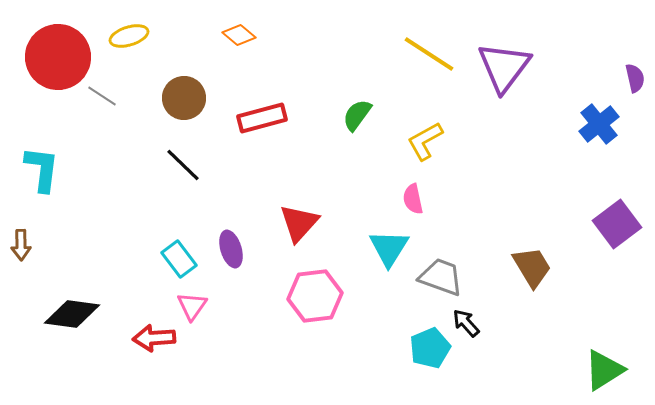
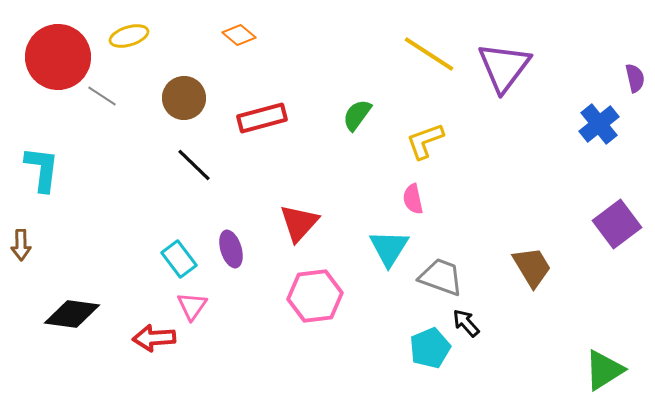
yellow L-shape: rotated 9 degrees clockwise
black line: moved 11 px right
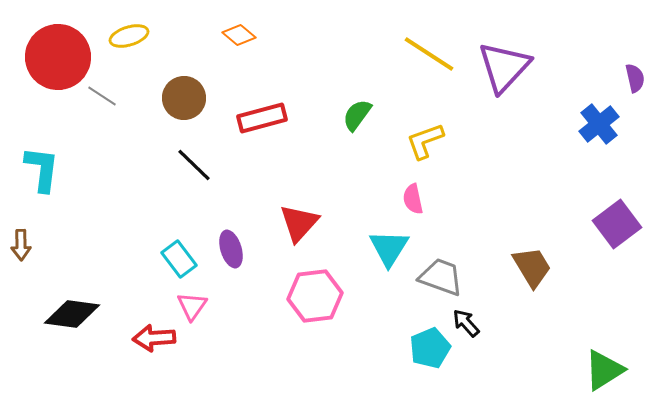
purple triangle: rotated 6 degrees clockwise
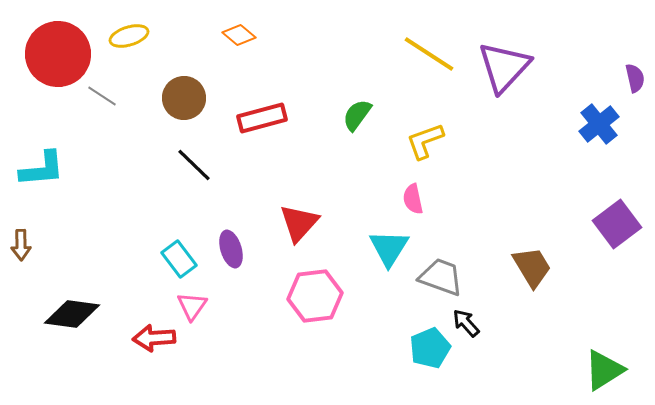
red circle: moved 3 px up
cyan L-shape: rotated 78 degrees clockwise
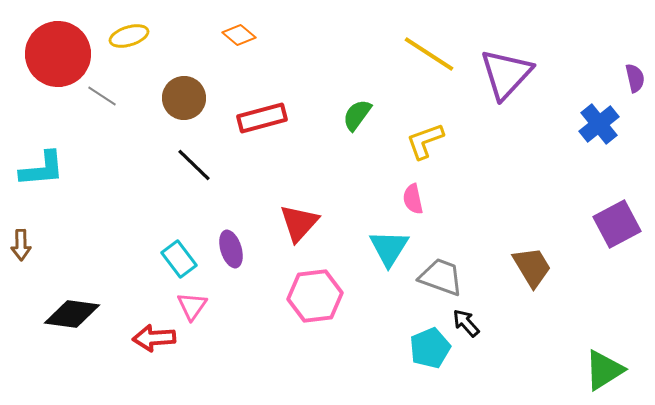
purple triangle: moved 2 px right, 7 px down
purple square: rotated 9 degrees clockwise
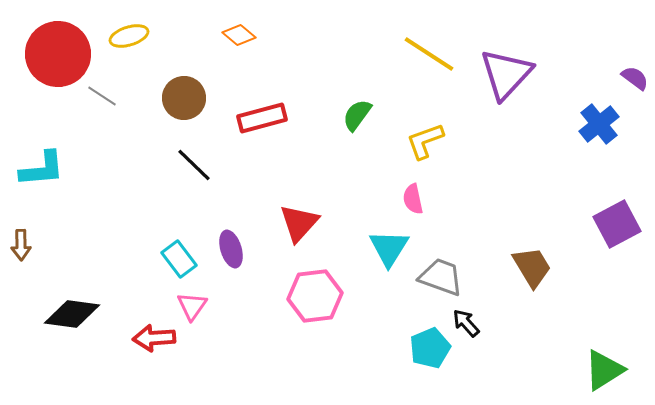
purple semicircle: rotated 40 degrees counterclockwise
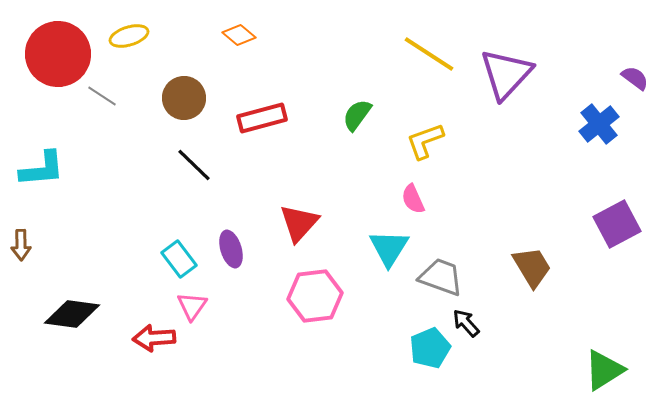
pink semicircle: rotated 12 degrees counterclockwise
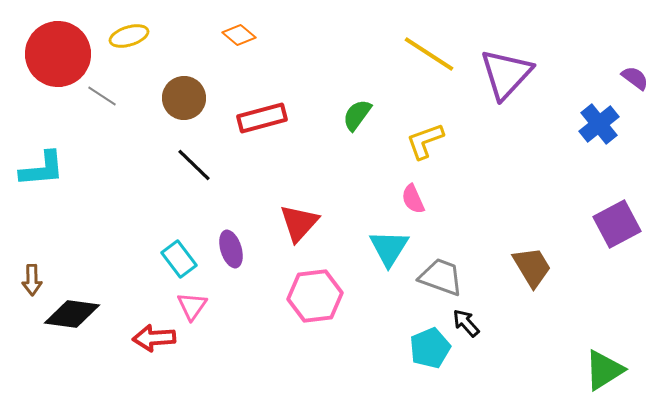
brown arrow: moved 11 px right, 35 px down
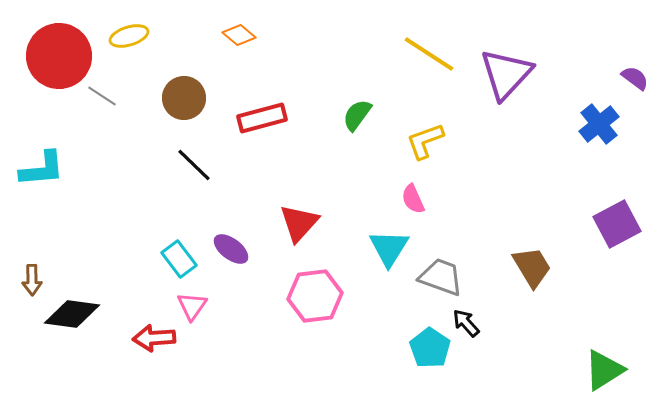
red circle: moved 1 px right, 2 px down
purple ellipse: rotated 36 degrees counterclockwise
cyan pentagon: rotated 15 degrees counterclockwise
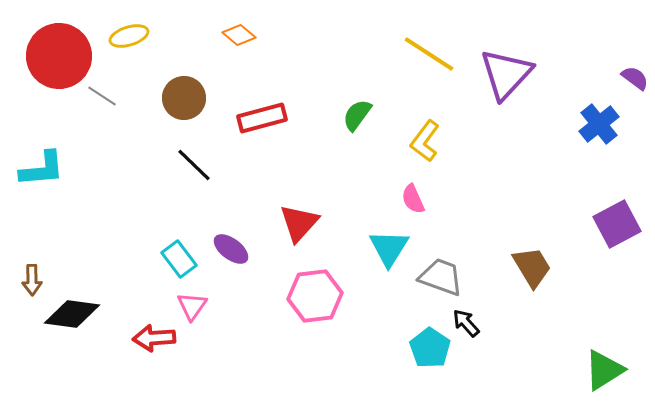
yellow L-shape: rotated 33 degrees counterclockwise
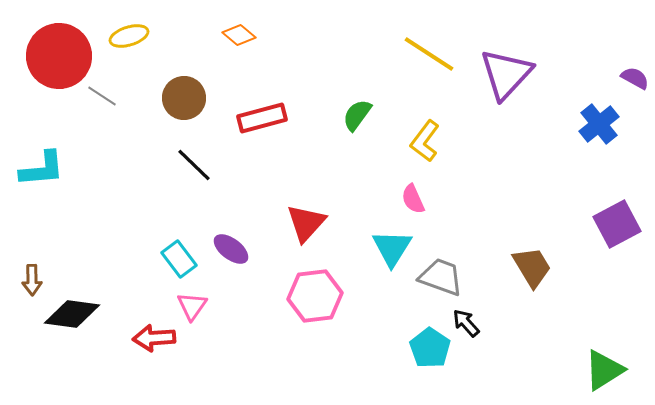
purple semicircle: rotated 8 degrees counterclockwise
red triangle: moved 7 px right
cyan triangle: moved 3 px right
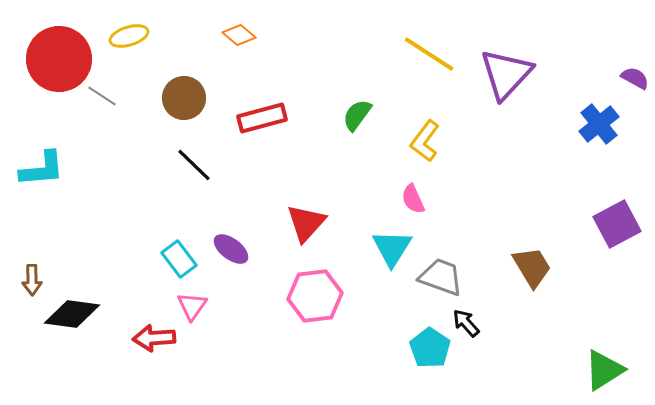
red circle: moved 3 px down
